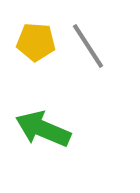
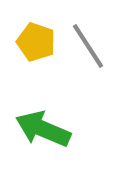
yellow pentagon: rotated 15 degrees clockwise
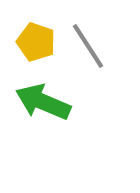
green arrow: moved 27 px up
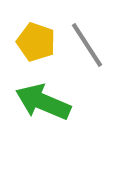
gray line: moved 1 px left, 1 px up
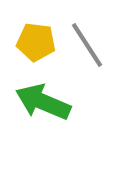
yellow pentagon: rotated 12 degrees counterclockwise
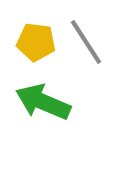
gray line: moved 1 px left, 3 px up
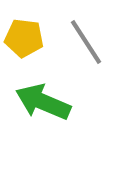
yellow pentagon: moved 12 px left, 4 px up
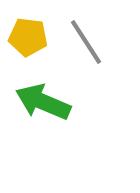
yellow pentagon: moved 4 px right, 1 px up
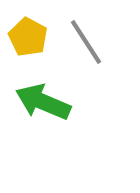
yellow pentagon: rotated 21 degrees clockwise
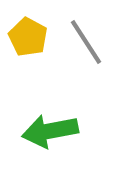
green arrow: moved 7 px right, 29 px down; rotated 34 degrees counterclockwise
